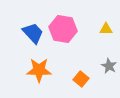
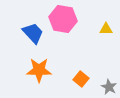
pink hexagon: moved 10 px up
gray star: moved 21 px down
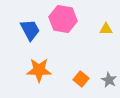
blue trapezoid: moved 3 px left, 3 px up; rotated 15 degrees clockwise
gray star: moved 7 px up
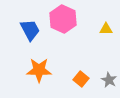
pink hexagon: rotated 16 degrees clockwise
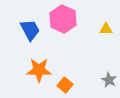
orange square: moved 16 px left, 6 px down
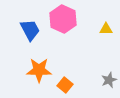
gray star: rotated 21 degrees clockwise
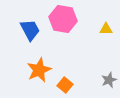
pink hexagon: rotated 16 degrees counterclockwise
orange star: rotated 25 degrees counterclockwise
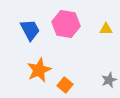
pink hexagon: moved 3 px right, 5 px down
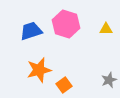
pink hexagon: rotated 8 degrees clockwise
blue trapezoid: moved 1 px right, 1 px down; rotated 80 degrees counterclockwise
orange star: rotated 10 degrees clockwise
orange square: moved 1 px left; rotated 14 degrees clockwise
